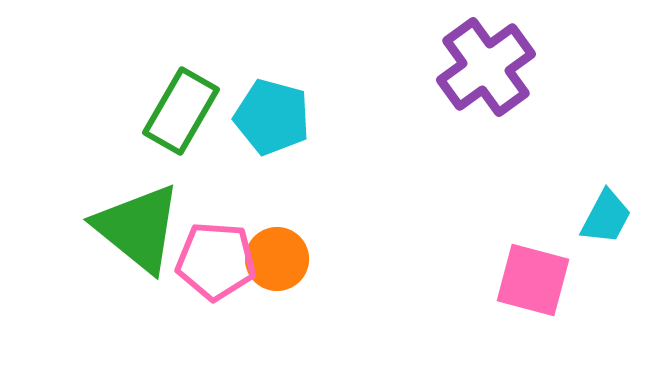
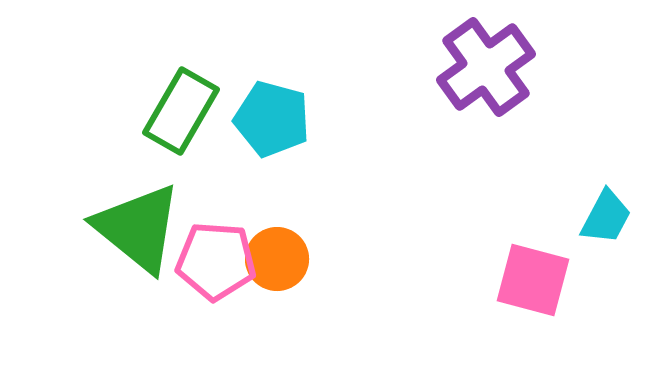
cyan pentagon: moved 2 px down
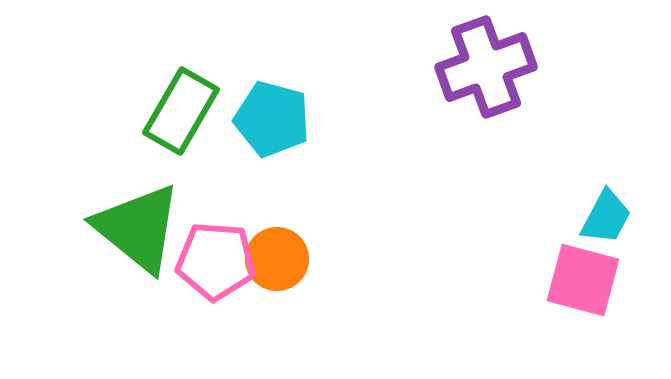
purple cross: rotated 16 degrees clockwise
pink square: moved 50 px right
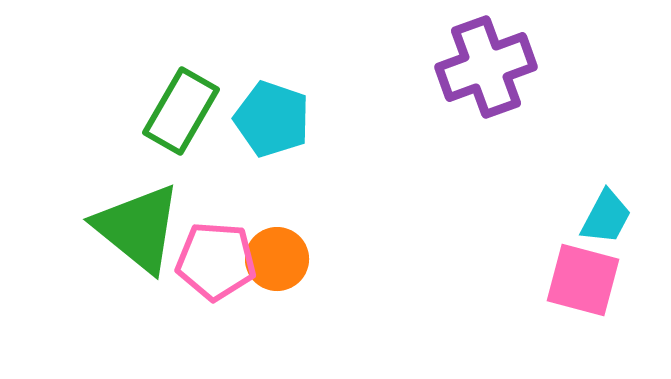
cyan pentagon: rotated 4 degrees clockwise
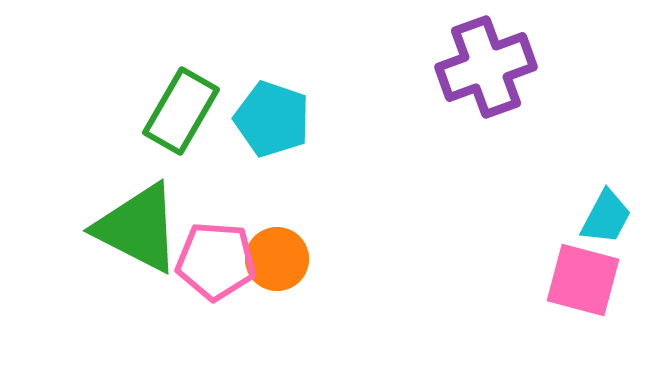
green triangle: rotated 12 degrees counterclockwise
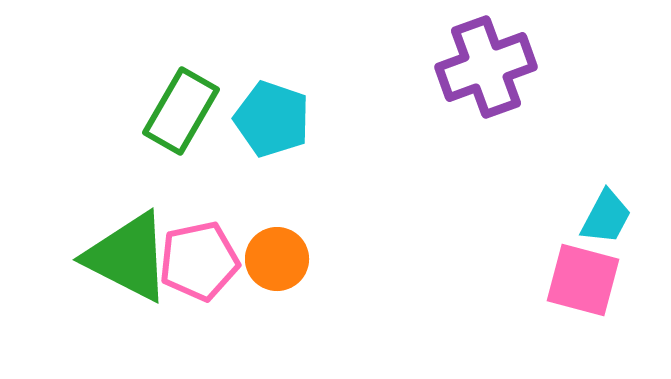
green triangle: moved 10 px left, 29 px down
pink pentagon: moved 17 px left; rotated 16 degrees counterclockwise
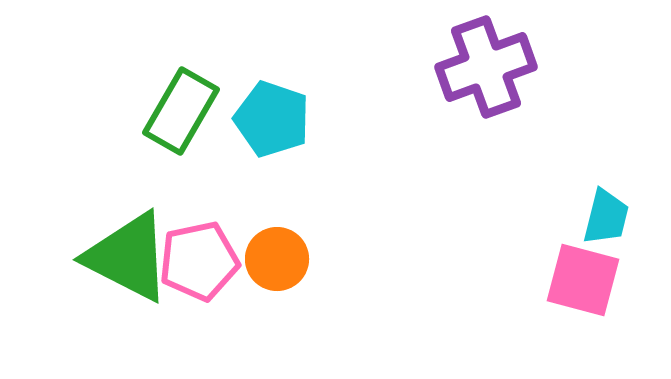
cyan trapezoid: rotated 14 degrees counterclockwise
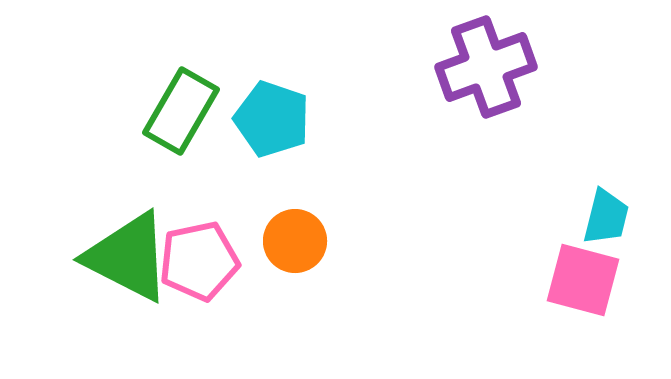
orange circle: moved 18 px right, 18 px up
